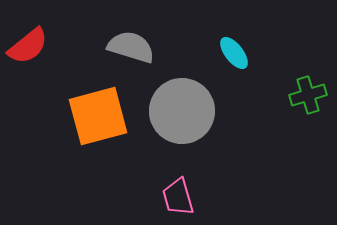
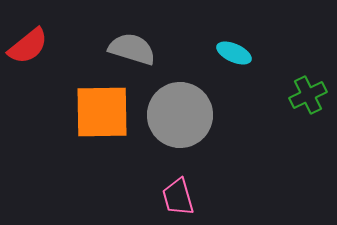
gray semicircle: moved 1 px right, 2 px down
cyan ellipse: rotated 28 degrees counterclockwise
green cross: rotated 9 degrees counterclockwise
gray circle: moved 2 px left, 4 px down
orange square: moved 4 px right, 4 px up; rotated 14 degrees clockwise
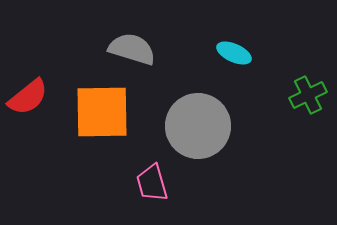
red semicircle: moved 51 px down
gray circle: moved 18 px right, 11 px down
pink trapezoid: moved 26 px left, 14 px up
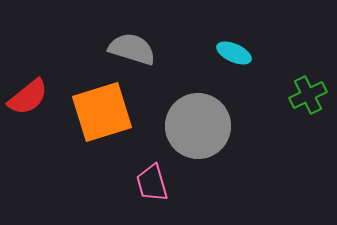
orange square: rotated 16 degrees counterclockwise
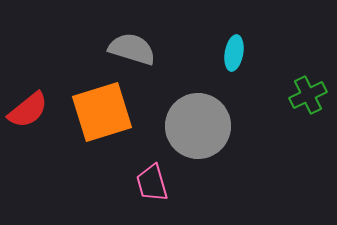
cyan ellipse: rotated 76 degrees clockwise
red semicircle: moved 13 px down
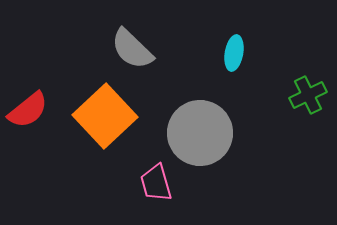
gray semicircle: rotated 153 degrees counterclockwise
orange square: moved 3 px right, 4 px down; rotated 26 degrees counterclockwise
gray circle: moved 2 px right, 7 px down
pink trapezoid: moved 4 px right
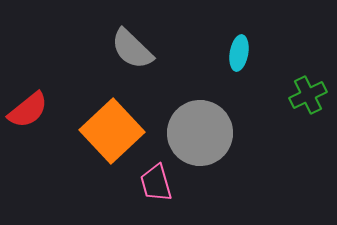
cyan ellipse: moved 5 px right
orange square: moved 7 px right, 15 px down
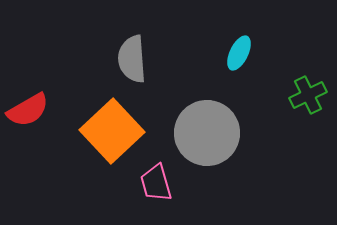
gray semicircle: moved 10 px down; rotated 42 degrees clockwise
cyan ellipse: rotated 16 degrees clockwise
red semicircle: rotated 9 degrees clockwise
gray circle: moved 7 px right
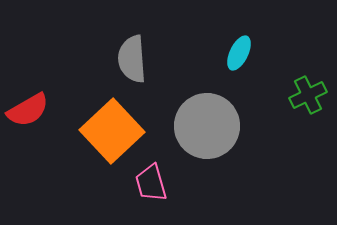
gray circle: moved 7 px up
pink trapezoid: moved 5 px left
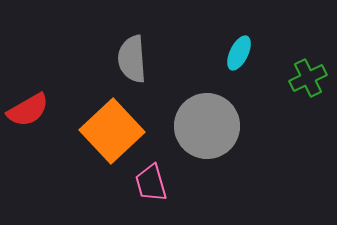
green cross: moved 17 px up
